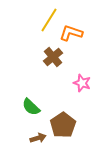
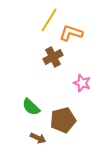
brown cross: rotated 12 degrees clockwise
brown pentagon: moved 5 px up; rotated 20 degrees clockwise
brown arrow: rotated 42 degrees clockwise
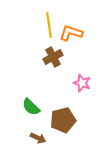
yellow line: moved 5 px down; rotated 40 degrees counterclockwise
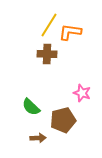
yellow line: rotated 40 degrees clockwise
orange L-shape: moved 1 px left, 1 px up; rotated 10 degrees counterclockwise
brown cross: moved 6 px left, 3 px up; rotated 30 degrees clockwise
pink star: moved 10 px down
brown arrow: rotated 28 degrees counterclockwise
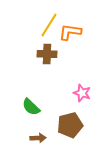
brown pentagon: moved 7 px right, 5 px down
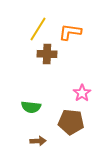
yellow line: moved 11 px left, 4 px down
pink star: rotated 18 degrees clockwise
green semicircle: rotated 36 degrees counterclockwise
brown pentagon: moved 1 px right, 3 px up; rotated 20 degrees clockwise
brown arrow: moved 3 px down
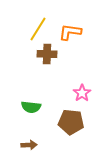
brown arrow: moved 9 px left, 4 px down
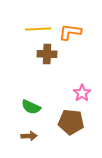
yellow line: rotated 55 degrees clockwise
green semicircle: rotated 18 degrees clockwise
brown arrow: moved 9 px up
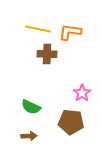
yellow line: rotated 15 degrees clockwise
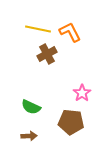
orange L-shape: rotated 55 degrees clockwise
brown cross: rotated 30 degrees counterclockwise
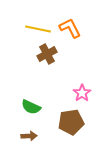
orange L-shape: moved 4 px up
brown pentagon: rotated 15 degrees counterclockwise
